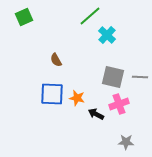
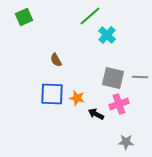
gray square: moved 1 px down
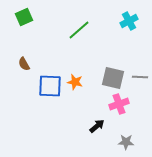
green line: moved 11 px left, 14 px down
cyan cross: moved 22 px right, 14 px up; rotated 18 degrees clockwise
brown semicircle: moved 32 px left, 4 px down
blue square: moved 2 px left, 8 px up
orange star: moved 2 px left, 16 px up
black arrow: moved 1 px right, 12 px down; rotated 112 degrees clockwise
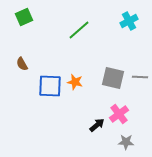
brown semicircle: moved 2 px left
pink cross: moved 10 px down; rotated 18 degrees counterclockwise
black arrow: moved 1 px up
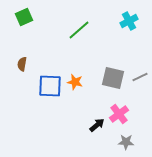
brown semicircle: rotated 40 degrees clockwise
gray line: rotated 28 degrees counterclockwise
